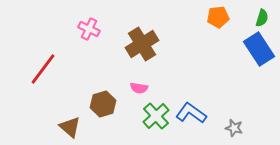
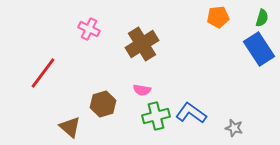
red line: moved 4 px down
pink semicircle: moved 3 px right, 2 px down
green cross: rotated 28 degrees clockwise
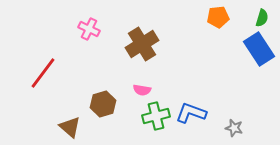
blue L-shape: rotated 16 degrees counterclockwise
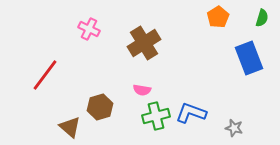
orange pentagon: rotated 25 degrees counterclockwise
brown cross: moved 2 px right, 1 px up
blue rectangle: moved 10 px left, 9 px down; rotated 12 degrees clockwise
red line: moved 2 px right, 2 px down
brown hexagon: moved 3 px left, 3 px down
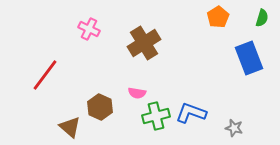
pink semicircle: moved 5 px left, 3 px down
brown hexagon: rotated 20 degrees counterclockwise
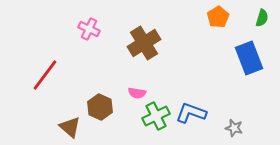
green cross: rotated 12 degrees counterclockwise
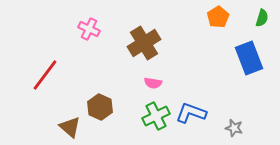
pink semicircle: moved 16 px right, 10 px up
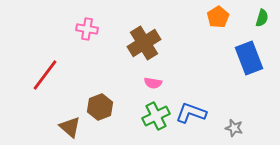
pink cross: moved 2 px left; rotated 15 degrees counterclockwise
brown hexagon: rotated 15 degrees clockwise
